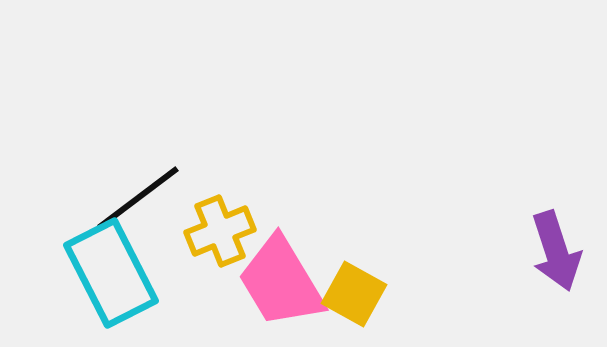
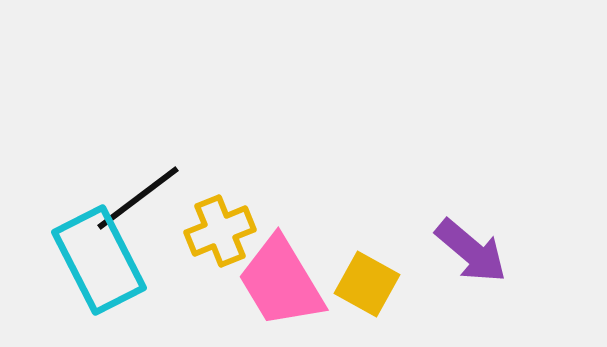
purple arrow: moved 85 px left; rotated 32 degrees counterclockwise
cyan rectangle: moved 12 px left, 13 px up
yellow square: moved 13 px right, 10 px up
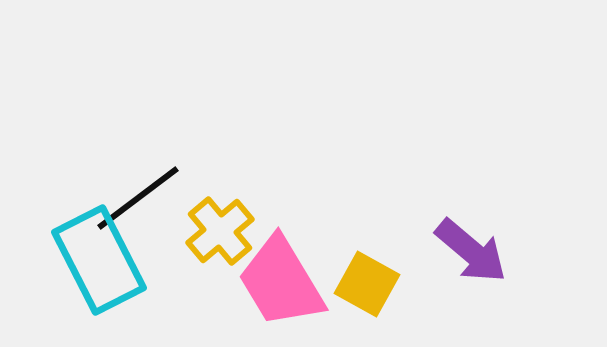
yellow cross: rotated 18 degrees counterclockwise
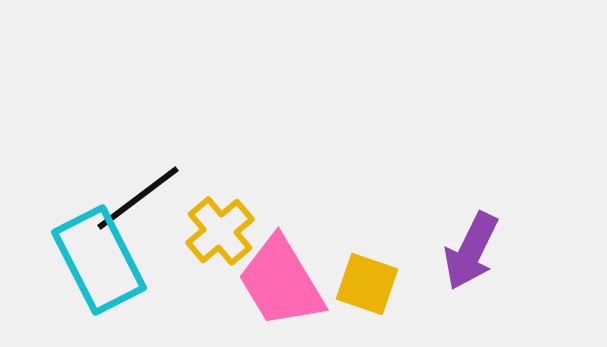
purple arrow: rotated 76 degrees clockwise
yellow square: rotated 10 degrees counterclockwise
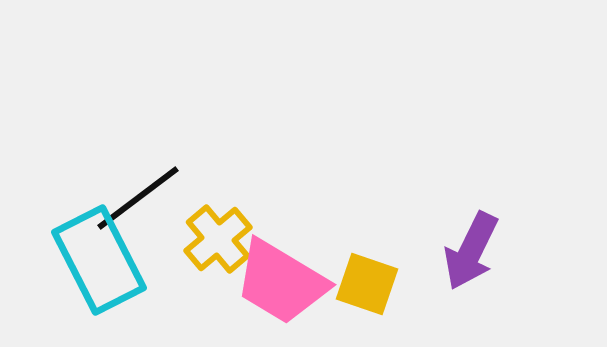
yellow cross: moved 2 px left, 8 px down
pink trapezoid: rotated 28 degrees counterclockwise
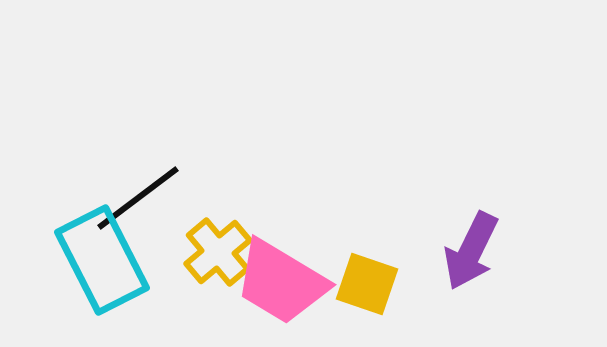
yellow cross: moved 13 px down
cyan rectangle: moved 3 px right
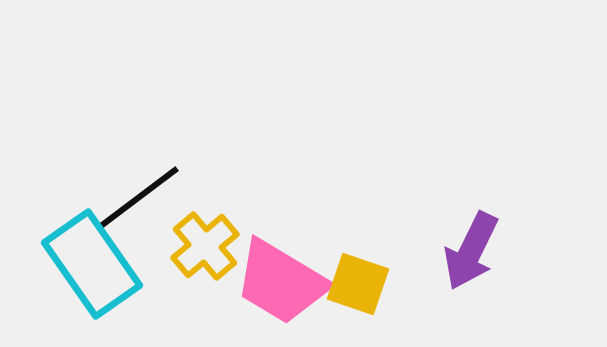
yellow cross: moved 13 px left, 6 px up
cyan rectangle: moved 10 px left, 4 px down; rotated 8 degrees counterclockwise
yellow square: moved 9 px left
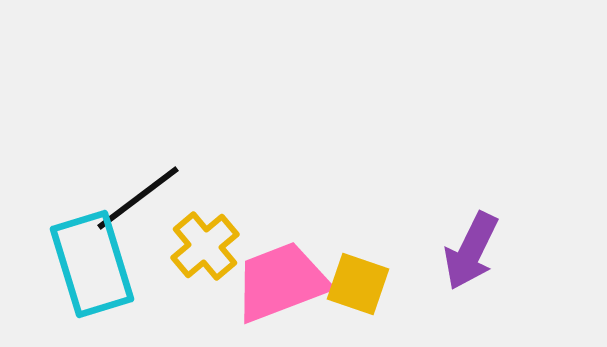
cyan rectangle: rotated 18 degrees clockwise
pink trapezoid: rotated 128 degrees clockwise
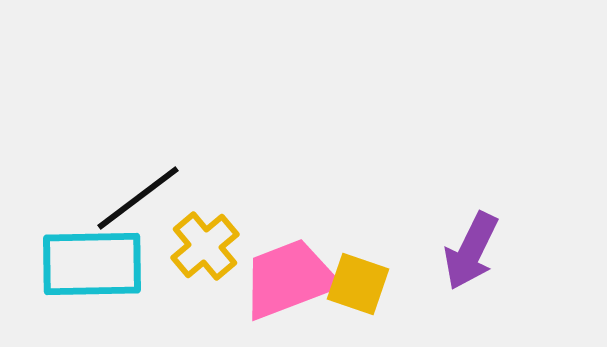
cyan rectangle: rotated 74 degrees counterclockwise
pink trapezoid: moved 8 px right, 3 px up
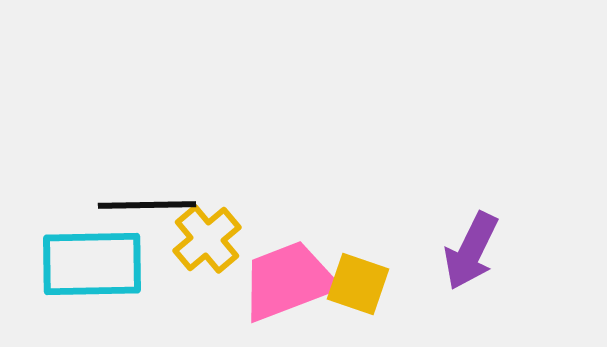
black line: moved 9 px right, 7 px down; rotated 36 degrees clockwise
yellow cross: moved 2 px right, 7 px up
pink trapezoid: moved 1 px left, 2 px down
